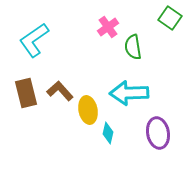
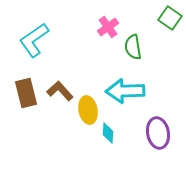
cyan arrow: moved 4 px left, 2 px up
cyan diamond: rotated 10 degrees counterclockwise
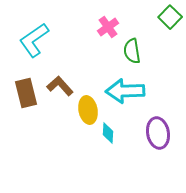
green square: moved 1 px up; rotated 10 degrees clockwise
green semicircle: moved 1 px left, 4 px down
brown L-shape: moved 5 px up
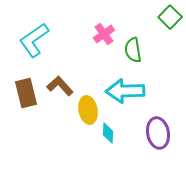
pink cross: moved 4 px left, 7 px down
green semicircle: moved 1 px right, 1 px up
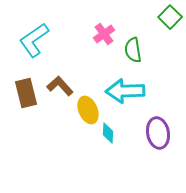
yellow ellipse: rotated 12 degrees counterclockwise
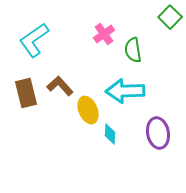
cyan diamond: moved 2 px right, 1 px down
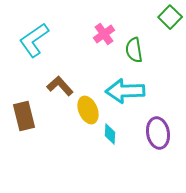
green semicircle: moved 1 px right
brown rectangle: moved 2 px left, 23 px down
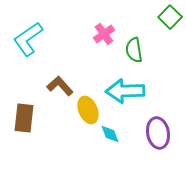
cyan L-shape: moved 6 px left, 1 px up
brown rectangle: moved 2 px down; rotated 20 degrees clockwise
cyan diamond: rotated 25 degrees counterclockwise
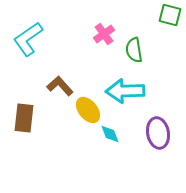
green square: moved 2 px up; rotated 30 degrees counterclockwise
yellow ellipse: rotated 16 degrees counterclockwise
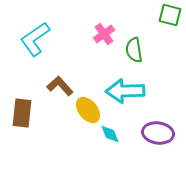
cyan L-shape: moved 7 px right
brown rectangle: moved 2 px left, 5 px up
purple ellipse: rotated 72 degrees counterclockwise
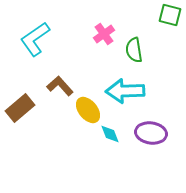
brown rectangle: moved 2 px left, 5 px up; rotated 44 degrees clockwise
purple ellipse: moved 7 px left
